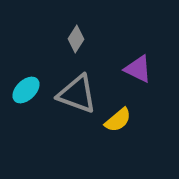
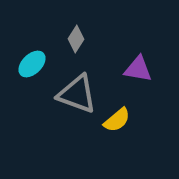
purple triangle: rotated 16 degrees counterclockwise
cyan ellipse: moved 6 px right, 26 px up
yellow semicircle: moved 1 px left
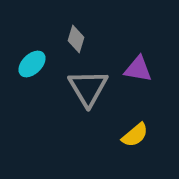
gray diamond: rotated 16 degrees counterclockwise
gray triangle: moved 11 px right, 6 px up; rotated 39 degrees clockwise
yellow semicircle: moved 18 px right, 15 px down
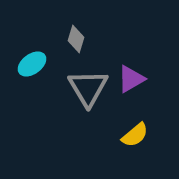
cyan ellipse: rotated 8 degrees clockwise
purple triangle: moved 7 px left, 10 px down; rotated 40 degrees counterclockwise
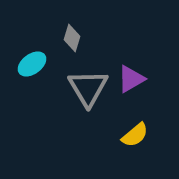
gray diamond: moved 4 px left, 1 px up
